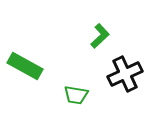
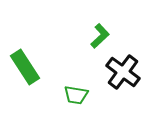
green rectangle: moved 1 px down; rotated 28 degrees clockwise
black cross: moved 2 px left, 2 px up; rotated 28 degrees counterclockwise
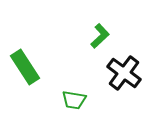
black cross: moved 1 px right, 1 px down
green trapezoid: moved 2 px left, 5 px down
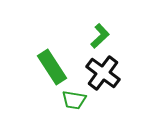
green rectangle: moved 27 px right
black cross: moved 21 px left
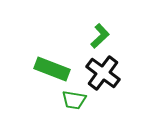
green rectangle: moved 2 px down; rotated 36 degrees counterclockwise
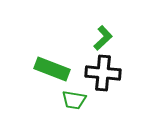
green L-shape: moved 3 px right, 2 px down
black cross: rotated 32 degrees counterclockwise
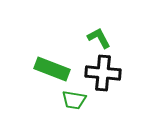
green L-shape: moved 4 px left; rotated 75 degrees counterclockwise
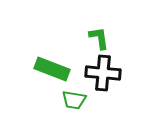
green L-shape: rotated 20 degrees clockwise
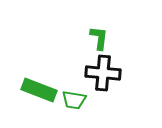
green L-shape: rotated 15 degrees clockwise
green rectangle: moved 13 px left, 21 px down
